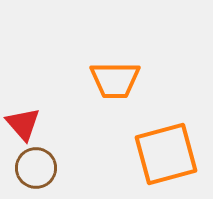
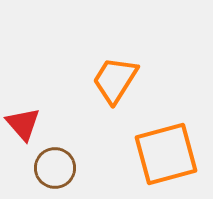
orange trapezoid: rotated 122 degrees clockwise
brown circle: moved 19 px right
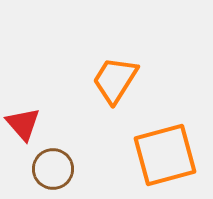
orange square: moved 1 px left, 1 px down
brown circle: moved 2 px left, 1 px down
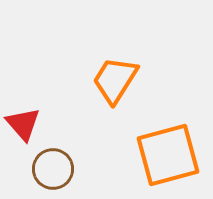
orange square: moved 3 px right
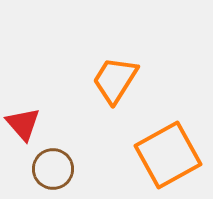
orange square: rotated 14 degrees counterclockwise
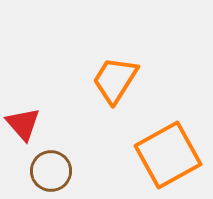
brown circle: moved 2 px left, 2 px down
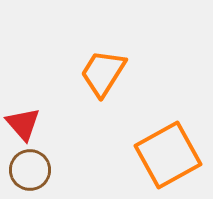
orange trapezoid: moved 12 px left, 7 px up
brown circle: moved 21 px left, 1 px up
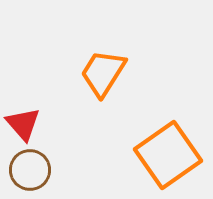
orange square: rotated 6 degrees counterclockwise
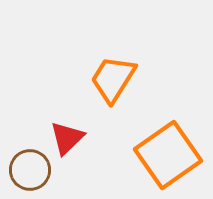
orange trapezoid: moved 10 px right, 6 px down
red triangle: moved 44 px right, 14 px down; rotated 27 degrees clockwise
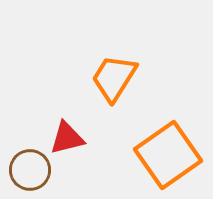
orange trapezoid: moved 1 px right, 1 px up
red triangle: rotated 30 degrees clockwise
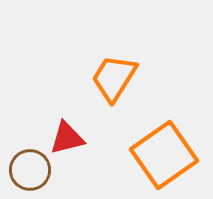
orange square: moved 4 px left
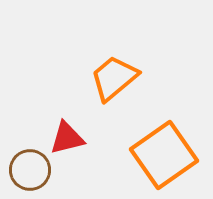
orange trapezoid: rotated 18 degrees clockwise
